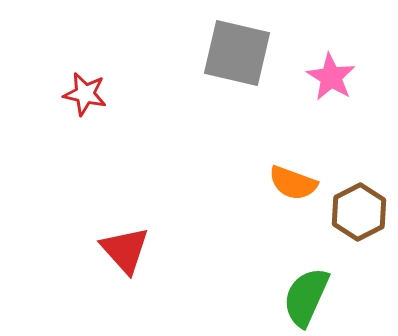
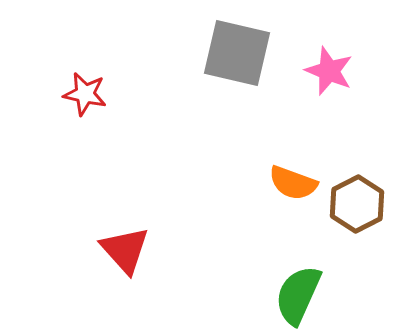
pink star: moved 2 px left, 6 px up; rotated 9 degrees counterclockwise
brown hexagon: moved 2 px left, 8 px up
green semicircle: moved 8 px left, 2 px up
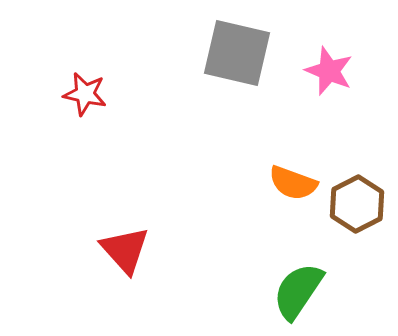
green semicircle: moved 4 px up; rotated 10 degrees clockwise
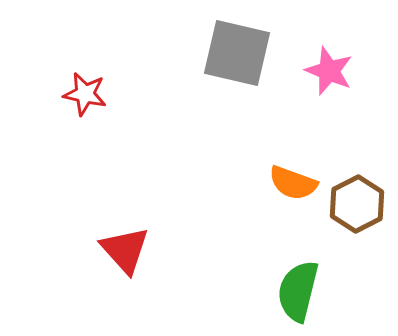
green semicircle: rotated 20 degrees counterclockwise
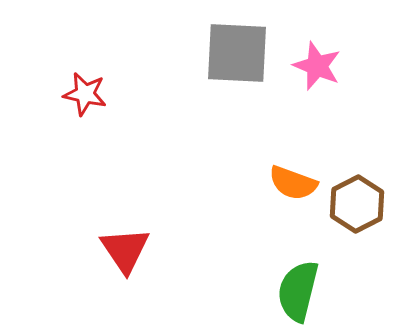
gray square: rotated 10 degrees counterclockwise
pink star: moved 12 px left, 5 px up
red triangle: rotated 8 degrees clockwise
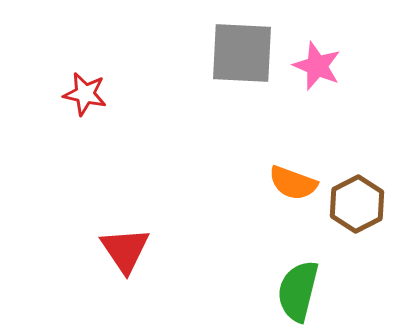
gray square: moved 5 px right
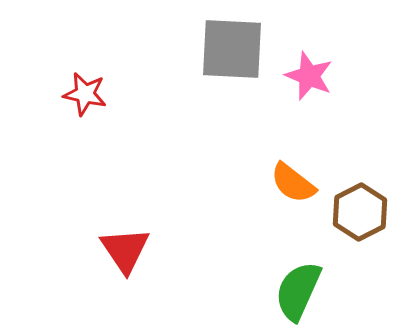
gray square: moved 10 px left, 4 px up
pink star: moved 8 px left, 10 px down
orange semicircle: rotated 18 degrees clockwise
brown hexagon: moved 3 px right, 8 px down
green semicircle: rotated 10 degrees clockwise
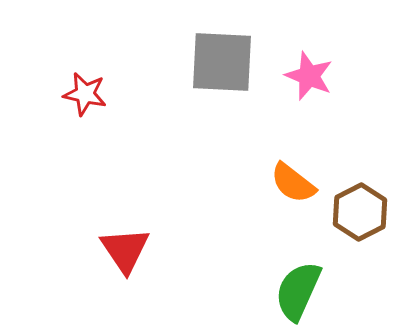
gray square: moved 10 px left, 13 px down
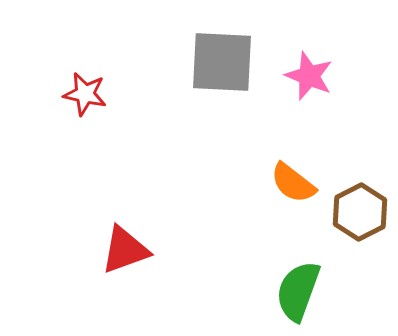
red triangle: rotated 44 degrees clockwise
green semicircle: rotated 4 degrees counterclockwise
